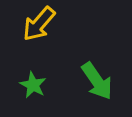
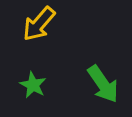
green arrow: moved 6 px right, 3 px down
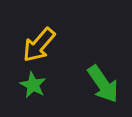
yellow arrow: moved 21 px down
